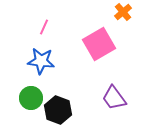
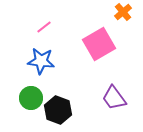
pink line: rotated 28 degrees clockwise
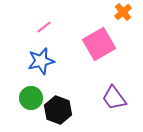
blue star: rotated 20 degrees counterclockwise
